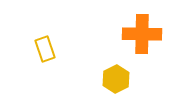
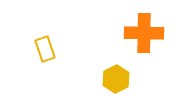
orange cross: moved 2 px right, 1 px up
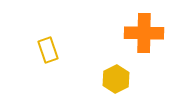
yellow rectangle: moved 3 px right, 1 px down
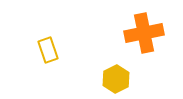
orange cross: rotated 12 degrees counterclockwise
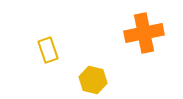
yellow hexagon: moved 23 px left, 1 px down; rotated 20 degrees counterclockwise
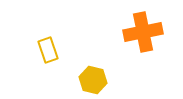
orange cross: moved 1 px left, 1 px up
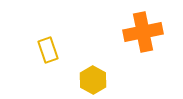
yellow hexagon: rotated 16 degrees clockwise
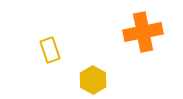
yellow rectangle: moved 2 px right
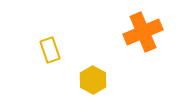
orange cross: rotated 12 degrees counterclockwise
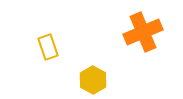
yellow rectangle: moved 2 px left, 3 px up
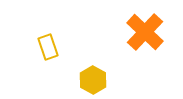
orange cross: moved 2 px right; rotated 24 degrees counterclockwise
